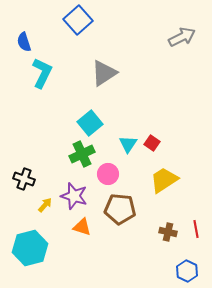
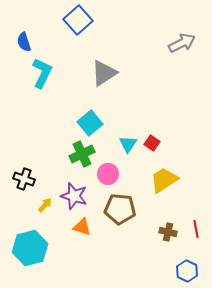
gray arrow: moved 6 px down
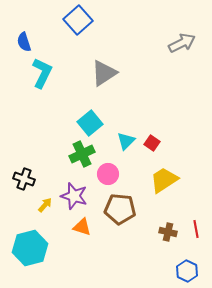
cyan triangle: moved 2 px left, 3 px up; rotated 12 degrees clockwise
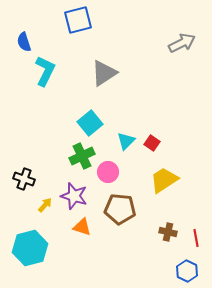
blue square: rotated 28 degrees clockwise
cyan L-shape: moved 3 px right, 2 px up
green cross: moved 2 px down
pink circle: moved 2 px up
red line: moved 9 px down
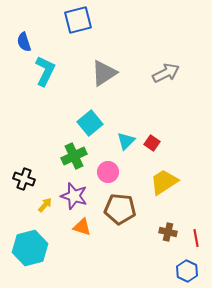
gray arrow: moved 16 px left, 30 px down
green cross: moved 8 px left
yellow trapezoid: moved 2 px down
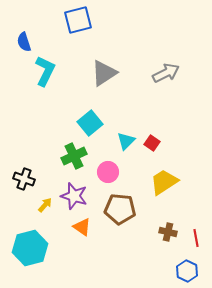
orange triangle: rotated 18 degrees clockwise
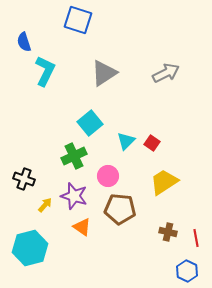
blue square: rotated 32 degrees clockwise
pink circle: moved 4 px down
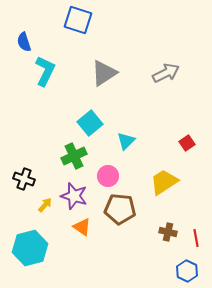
red square: moved 35 px right; rotated 21 degrees clockwise
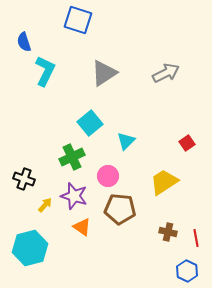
green cross: moved 2 px left, 1 px down
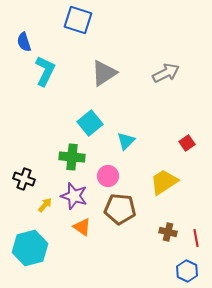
green cross: rotated 30 degrees clockwise
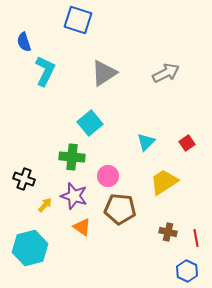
cyan triangle: moved 20 px right, 1 px down
